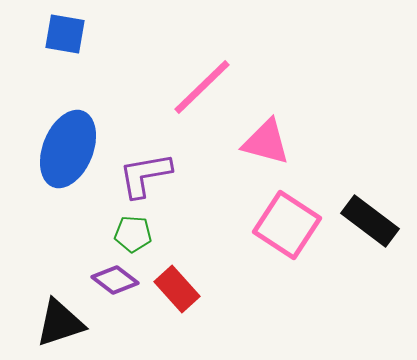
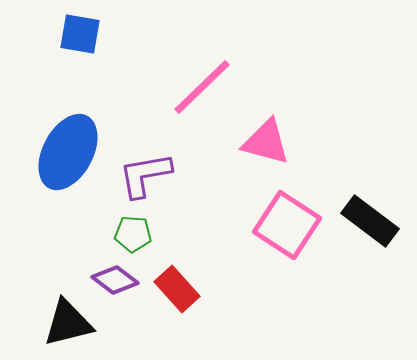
blue square: moved 15 px right
blue ellipse: moved 3 px down; rotated 6 degrees clockwise
black triangle: moved 8 px right; rotated 4 degrees clockwise
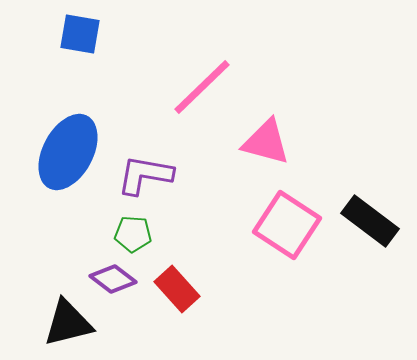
purple L-shape: rotated 20 degrees clockwise
purple diamond: moved 2 px left, 1 px up
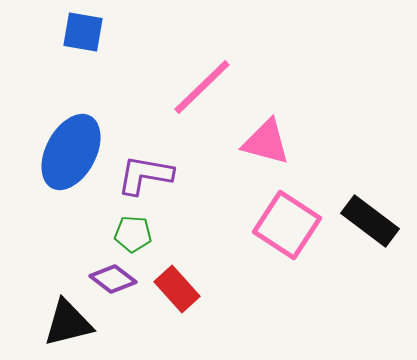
blue square: moved 3 px right, 2 px up
blue ellipse: moved 3 px right
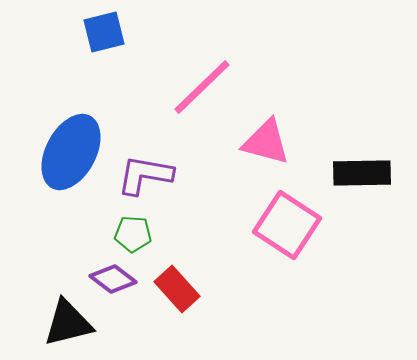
blue square: moved 21 px right; rotated 24 degrees counterclockwise
black rectangle: moved 8 px left, 48 px up; rotated 38 degrees counterclockwise
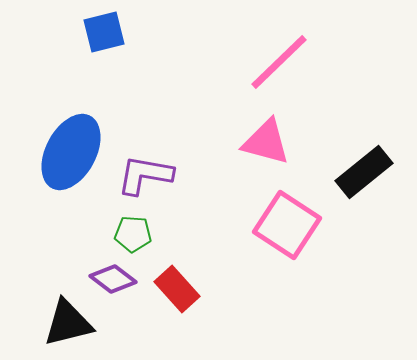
pink line: moved 77 px right, 25 px up
black rectangle: moved 2 px right, 1 px up; rotated 38 degrees counterclockwise
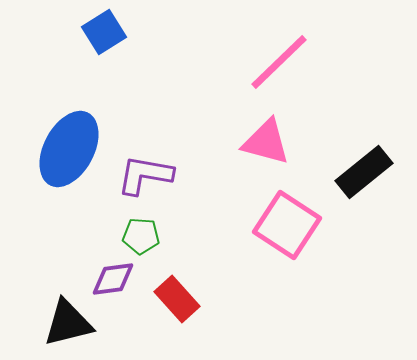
blue square: rotated 18 degrees counterclockwise
blue ellipse: moved 2 px left, 3 px up
green pentagon: moved 8 px right, 2 px down
purple diamond: rotated 45 degrees counterclockwise
red rectangle: moved 10 px down
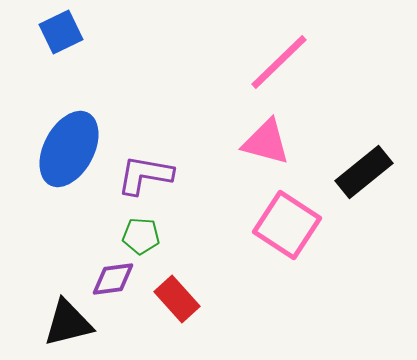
blue square: moved 43 px left; rotated 6 degrees clockwise
